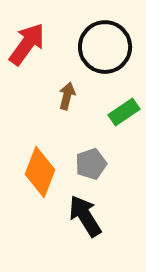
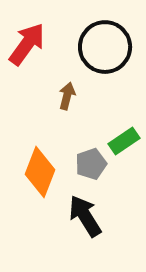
green rectangle: moved 29 px down
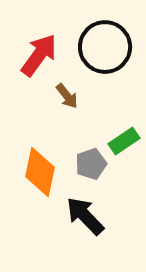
red arrow: moved 12 px right, 11 px down
brown arrow: rotated 128 degrees clockwise
orange diamond: rotated 9 degrees counterclockwise
black arrow: rotated 12 degrees counterclockwise
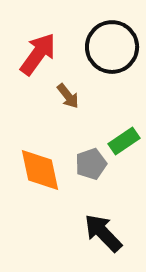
black circle: moved 7 px right
red arrow: moved 1 px left, 1 px up
brown arrow: moved 1 px right
orange diamond: moved 2 px up; rotated 24 degrees counterclockwise
black arrow: moved 18 px right, 17 px down
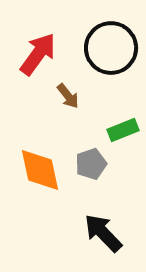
black circle: moved 1 px left, 1 px down
green rectangle: moved 1 px left, 11 px up; rotated 12 degrees clockwise
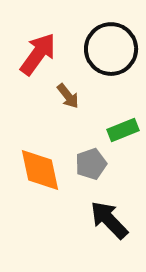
black circle: moved 1 px down
black arrow: moved 6 px right, 13 px up
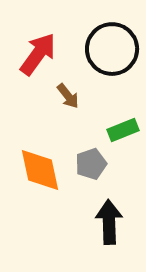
black circle: moved 1 px right
black arrow: moved 2 px down; rotated 42 degrees clockwise
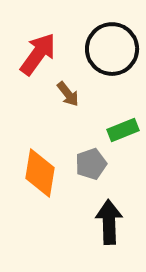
brown arrow: moved 2 px up
orange diamond: moved 3 px down; rotated 21 degrees clockwise
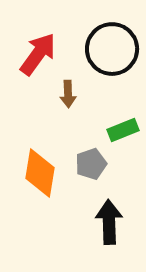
brown arrow: rotated 36 degrees clockwise
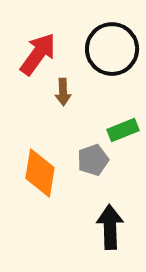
brown arrow: moved 5 px left, 2 px up
gray pentagon: moved 2 px right, 4 px up
black arrow: moved 1 px right, 5 px down
